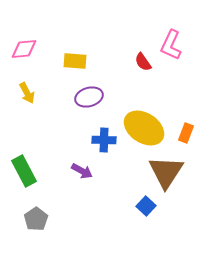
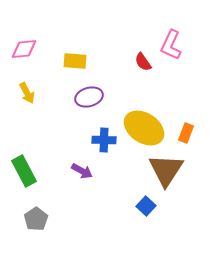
brown triangle: moved 2 px up
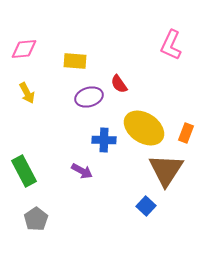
red semicircle: moved 24 px left, 22 px down
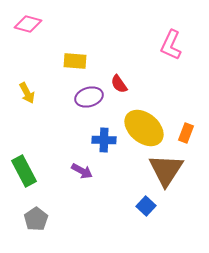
pink diamond: moved 4 px right, 25 px up; rotated 20 degrees clockwise
yellow ellipse: rotated 6 degrees clockwise
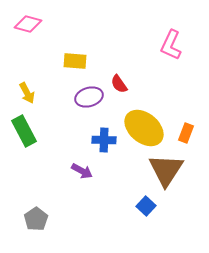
green rectangle: moved 40 px up
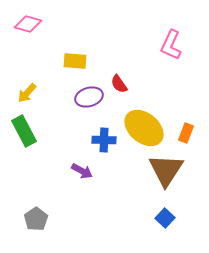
yellow arrow: rotated 70 degrees clockwise
blue square: moved 19 px right, 12 px down
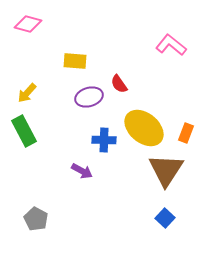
pink L-shape: rotated 104 degrees clockwise
gray pentagon: rotated 10 degrees counterclockwise
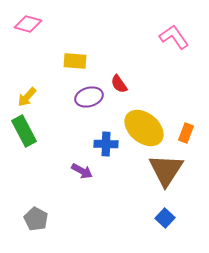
pink L-shape: moved 3 px right, 8 px up; rotated 16 degrees clockwise
yellow arrow: moved 4 px down
blue cross: moved 2 px right, 4 px down
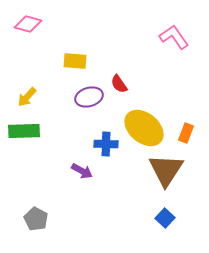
green rectangle: rotated 64 degrees counterclockwise
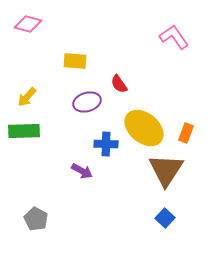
purple ellipse: moved 2 px left, 5 px down
